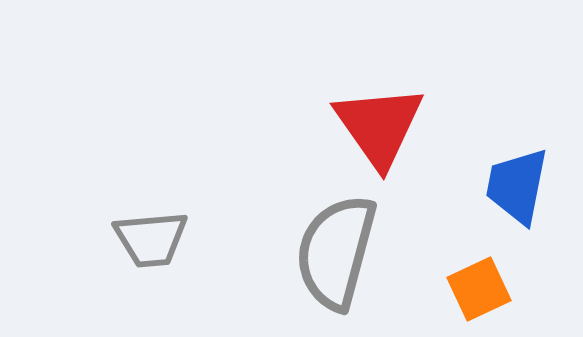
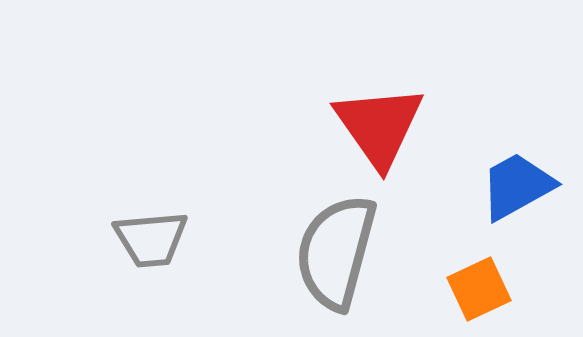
blue trapezoid: rotated 50 degrees clockwise
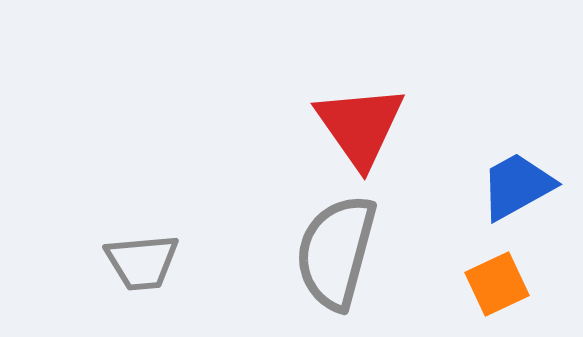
red triangle: moved 19 px left
gray trapezoid: moved 9 px left, 23 px down
orange square: moved 18 px right, 5 px up
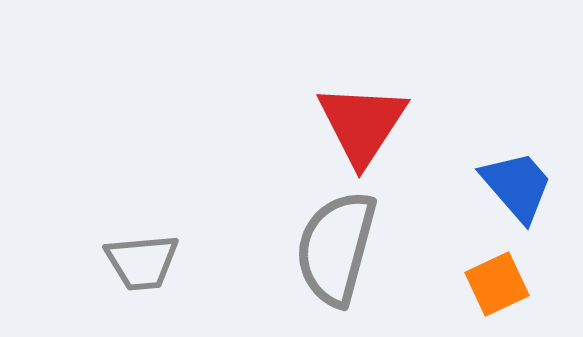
red triangle: moved 2 px right, 2 px up; rotated 8 degrees clockwise
blue trapezoid: rotated 78 degrees clockwise
gray semicircle: moved 4 px up
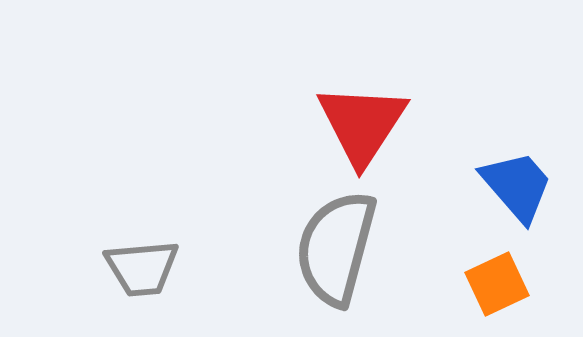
gray trapezoid: moved 6 px down
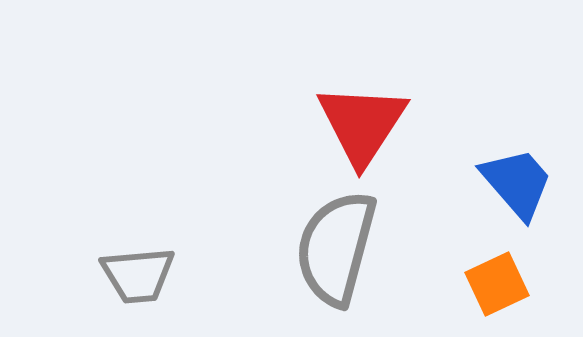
blue trapezoid: moved 3 px up
gray trapezoid: moved 4 px left, 7 px down
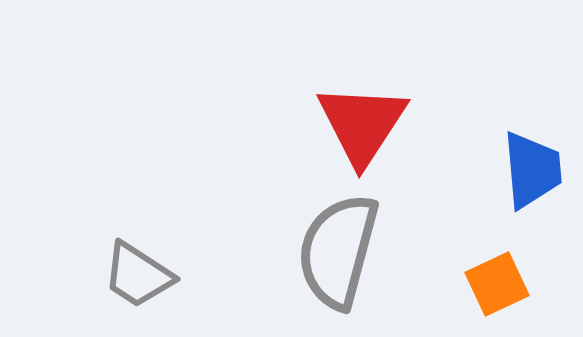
blue trapezoid: moved 15 px right, 13 px up; rotated 36 degrees clockwise
gray semicircle: moved 2 px right, 3 px down
gray trapezoid: rotated 38 degrees clockwise
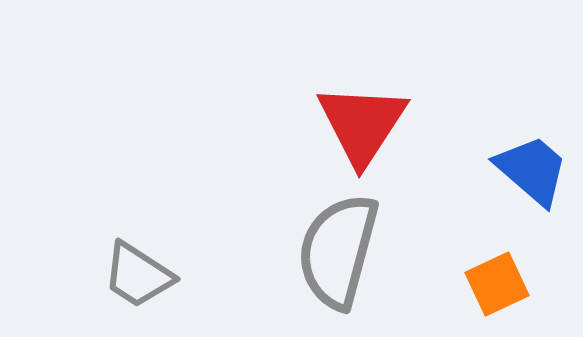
blue trapezoid: rotated 44 degrees counterclockwise
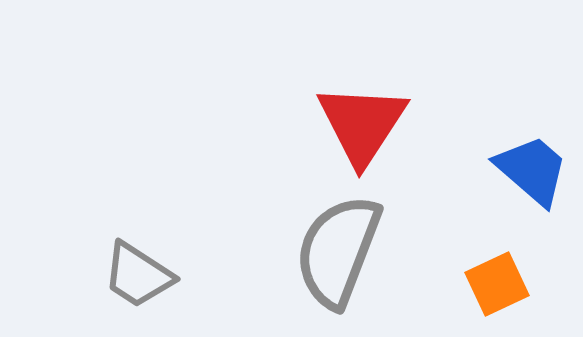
gray semicircle: rotated 6 degrees clockwise
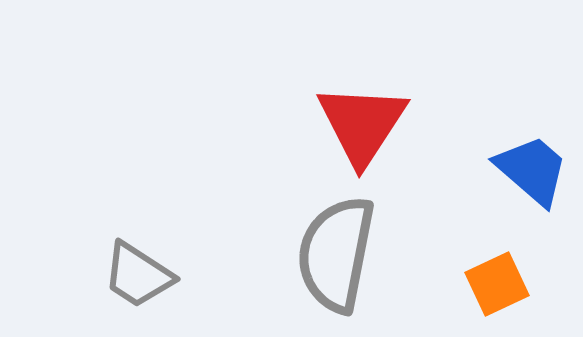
gray semicircle: moved 2 px left, 3 px down; rotated 10 degrees counterclockwise
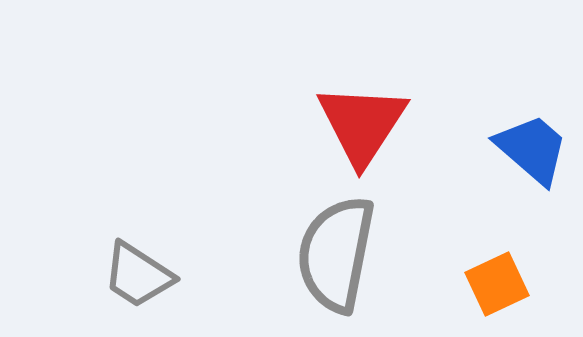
blue trapezoid: moved 21 px up
